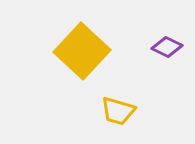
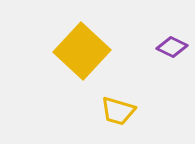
purple diamond: moved 5 px right
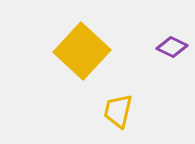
yellow trapezoid: rotated 87 degrees clockwise
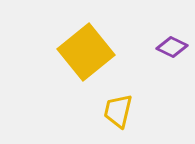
yellow square: moved 4 px right, 1 px down; rotated 8 degrees clockwise
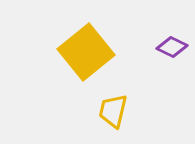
yellow trapezoid: moved 5 px left
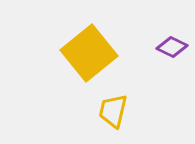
yellow square: moved 3 px right, 1 px down
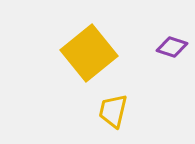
purple diamond: rotated 8 degrees counterclockwise
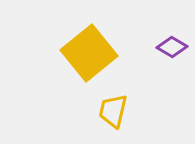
purple diamond: rotated 12 degrees clockwise
